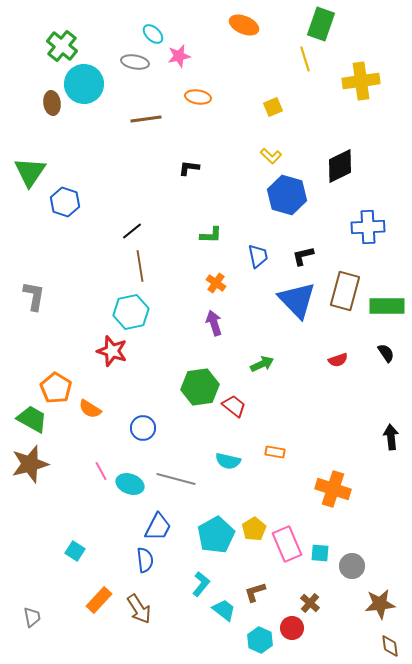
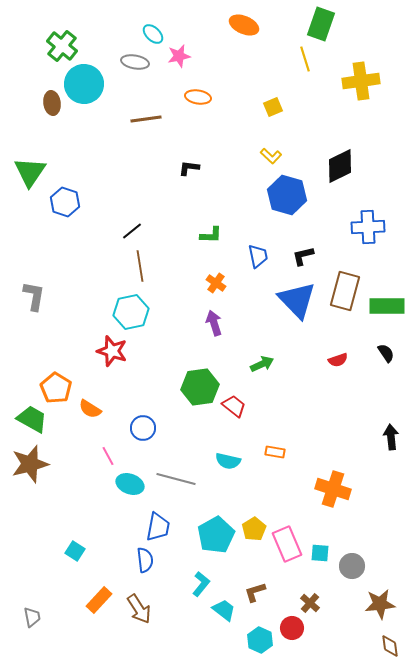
pink line at (101, 471): moved 7 px right, 15 px up
blue trapezoid at (158, 527): rotated 16 degrees counterclockwise
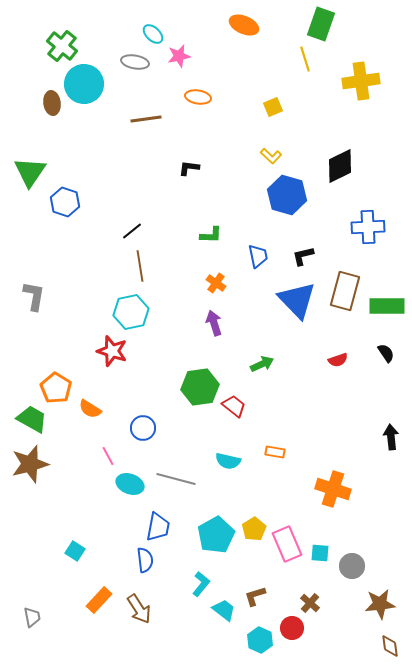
brown L-shape at (255, 592): moved 4 px down
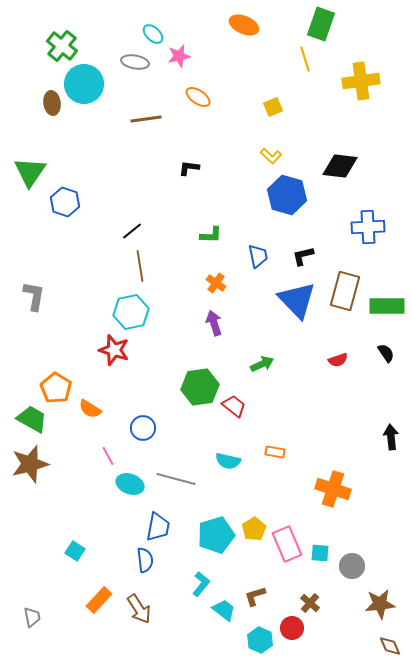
orange ellipse at (198, 97): rotated 25 degrees clockwise
black diamond at (340, 166): rotated 33 degrees clockwise
red star at (112, 351): moved 2 px right, 1 px up
cyan pentagon at (216, 535): rotated 12 degrees clockwise
brown diamond at (390, 646): rotated 15 degrees counterclockwise
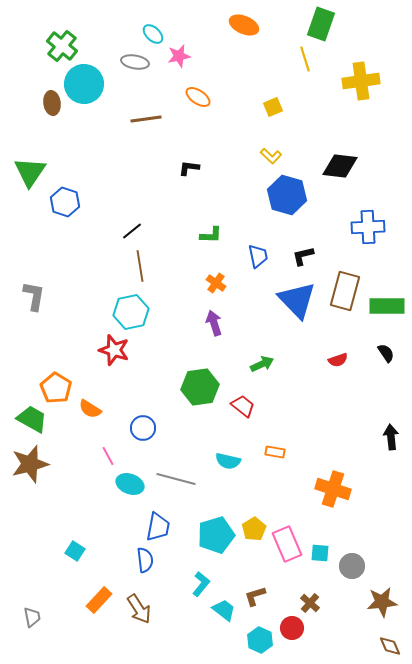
red trapezoid at (234, 406): moved 9 px right
brown star at (380, 604): moved 2 px right, 2 px up
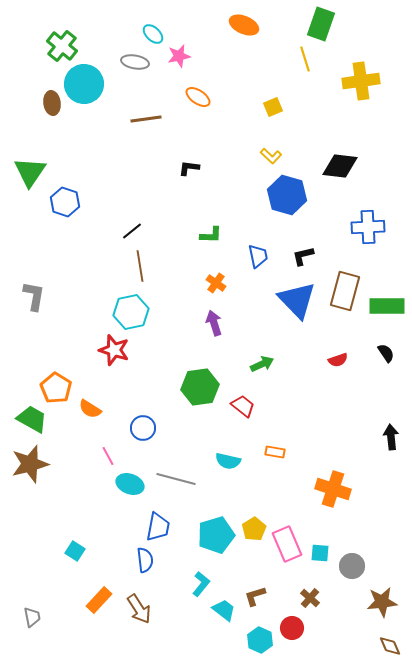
brown cross at (310, 603): moved 5 px up
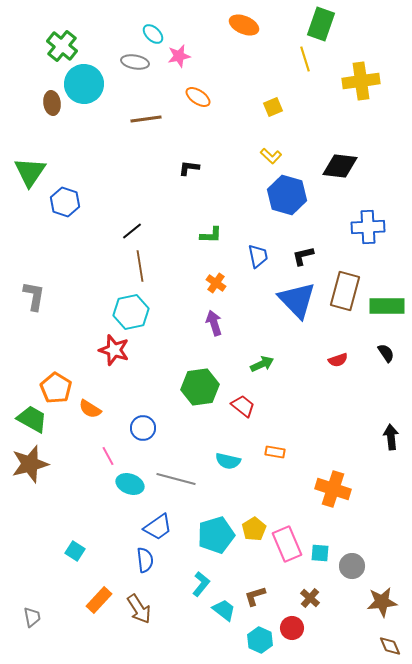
blue trapezoid at (158, 527): rotated 44 degrees clockwise
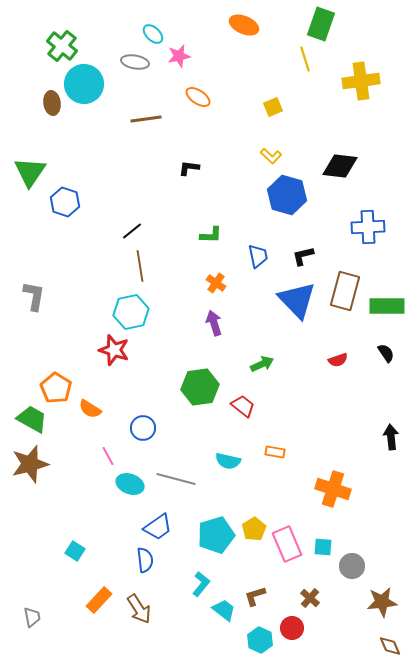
cyan square at (320, 553): moved 3 px right, 6 px up
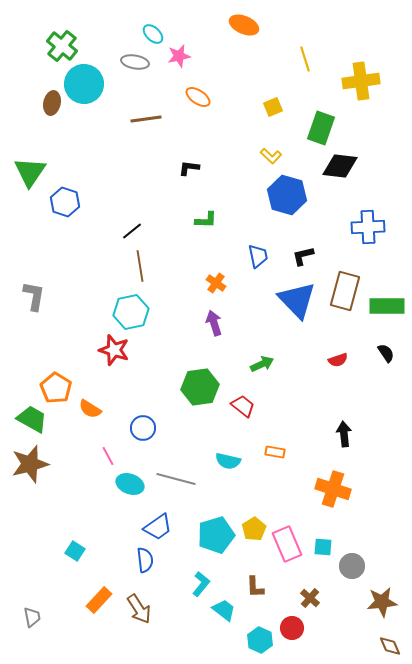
green rectangle at (321, 24): moved 104 px down
brown ellipse at (52, 103): rotated 20 degrees clockwise
green L-shape at (211, 235): moved 5 px left, 15 px up
black arrow at (391, 437): moved 47 px left, 3 px up
brown L-shape at (255, 596): moved 9 px up; rotated 75 degrees counterclockwise
